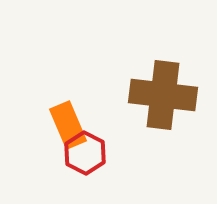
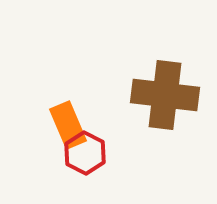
brown cross: moved 2 px right
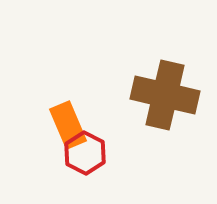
brown cross: rotated 6 degrees clockwise
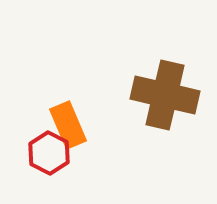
red hexagon: moved 36 px left
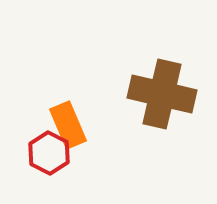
brown cross: moved 3 px left, 1 px up
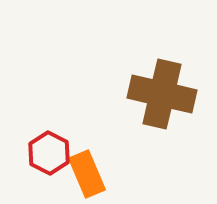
orange rectangle: moved 19 px right, 49 px down
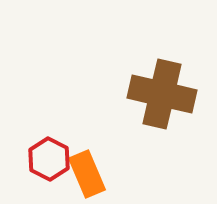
red hexagon: moved 6 px down
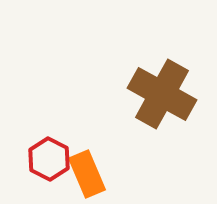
brown cross: rotated 16 degrees clockwise
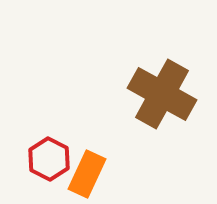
orange rectangle: rotated 48 degrees clockwise
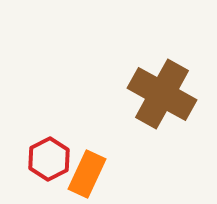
red hexagon: rotated 6 degrees clockwise
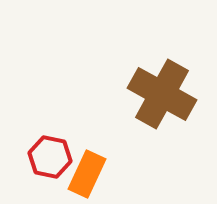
red hexagon: moved 1 px right, 2 px up; rotated 21 degrees counterclockwise
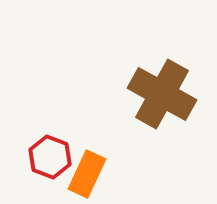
red hexagon: rotated 9 degrees clockwise
